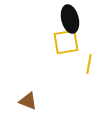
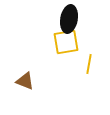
black ellipse: moved 1 px left; rotated 24 degrees clockwise
brown triangle: moved 3 px left, 20 px up
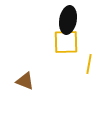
black ellipse: moved 1 px left, 1 px down
yellow square: rotated 8 degrees clockwise
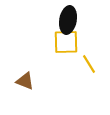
yellow line: rotated 42 degrees counterclockwise
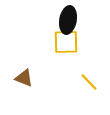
yellow line: moved 18 px down; rotated 12 degrees counterclockwise
brown triangle: moved 1 px left, 3 px up
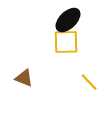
black ellipse: rotated 36 degrees clockwise
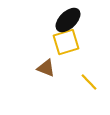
yellow square: rotated 16 degrees counterclockwise
brown triangle: moved 22 px right, 10 px up
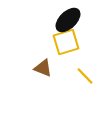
brown triangle: moved 3 px left
yellow line: moved 4 px left, 6 px up
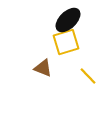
yellow line: moved 3 px right
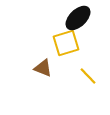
black ellipse: moved 10 px right, 2 px up
yellow square: moved 1 px down
